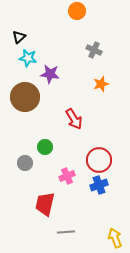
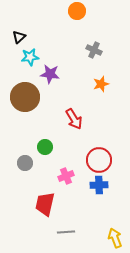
cyan star: moved 2 px right, 1 px up; rotated 18 degrees counterclockwise
pink cross: moved 1 px left
blue cross: rotated 18 degrees clockwise
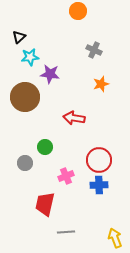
orange circle: moved 1 px right
red arrow: moved 1 px up; rotated 130 degrees clockwise
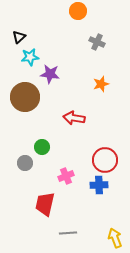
gray cross: moved 3 px right, 8 px up
green circle: moved 3 px left
red circle: moved 6 px right
gray line: moved 2 px right, 1 px down
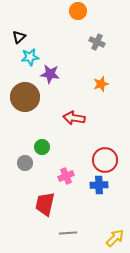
yellow arrow: rotated 66 degrees clockwise
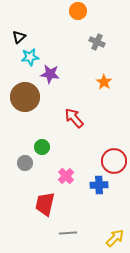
orange star: moved 3 px right, 2 px up; rotated 21 degrees counterclockwise
red arrow: rotated 40 degrees clockwise
red circle: moved 9 px right, 1 px down
pink cross: rotated 21 degrees counterclockwise
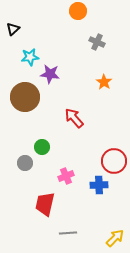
black triangle: moved 6 px left, 8 px up
pink cross: rotated 21 degrees clockwise
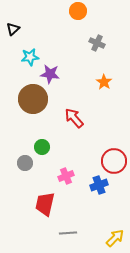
gray cross: moved 1 px down
brown circle: moved 8 px right, 2 px down
blue cross: rotated 18 degrees counterclockwise
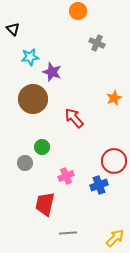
black triangle: rotated 32 degrees counterclockwise
purple star: moved 2 px right, 2 px up; rotated 12 degrees clockwise
orange star: moved 10 px right, 16 px down; rotated 14 degrees clockwise
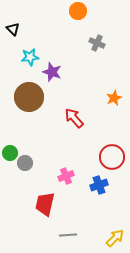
brown circle: moved 4 px left, 2 px up
green circle: moved 32 px left, 6 px down
red circle: moved 2 px left, 4 px up
gray line: moved 2 px down
